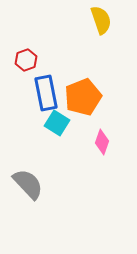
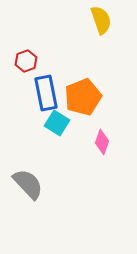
red hexagon: moved 1 px down
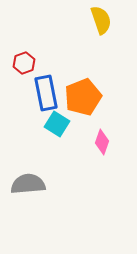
red hexagon: moved 2 px left, 2 px down
cyan square: moved 1 px down
gray semicircle: rotated 52 degrees counterclockwise
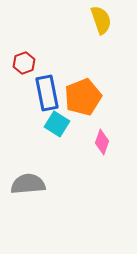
blue rectangle: moved 1 px right
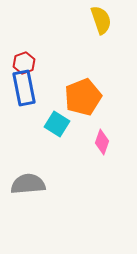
blue rectangle: moved 23 px left, 5 px up
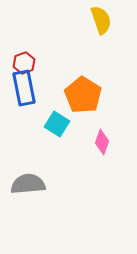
orange pentagon: moved 2 px up; rotated 18 degrees counterclockwise
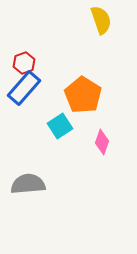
blue rectangle: rotated 52 degrees clockwise
cyan square: moved 3 px right, 2 px down; rotated 25 degrees clockwise
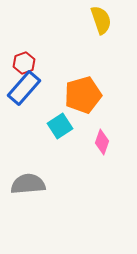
orange pentagon: rotated 24 degrees clockwise
